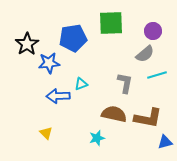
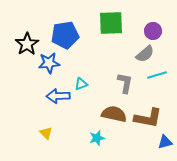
blue pentagon: moved 8 px left, 3 px up
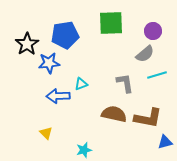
gray L-shape: rotated 20 degrees counterclockwise
cyan star: moved 13 px left, 12 px down
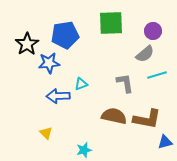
brown semicircle: moved 2 px down
brown L-shape: moved 1 px left, 1 px down
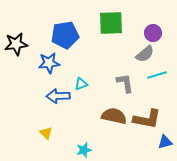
purple circle: moved 2 px down
black star: moved 11 px left; rotated 25 degrees clockwise
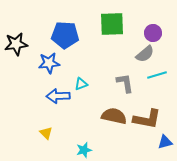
green square: moved 1 px right, 1 px down
blue pentagon: rotated 12 degrees clockwise
